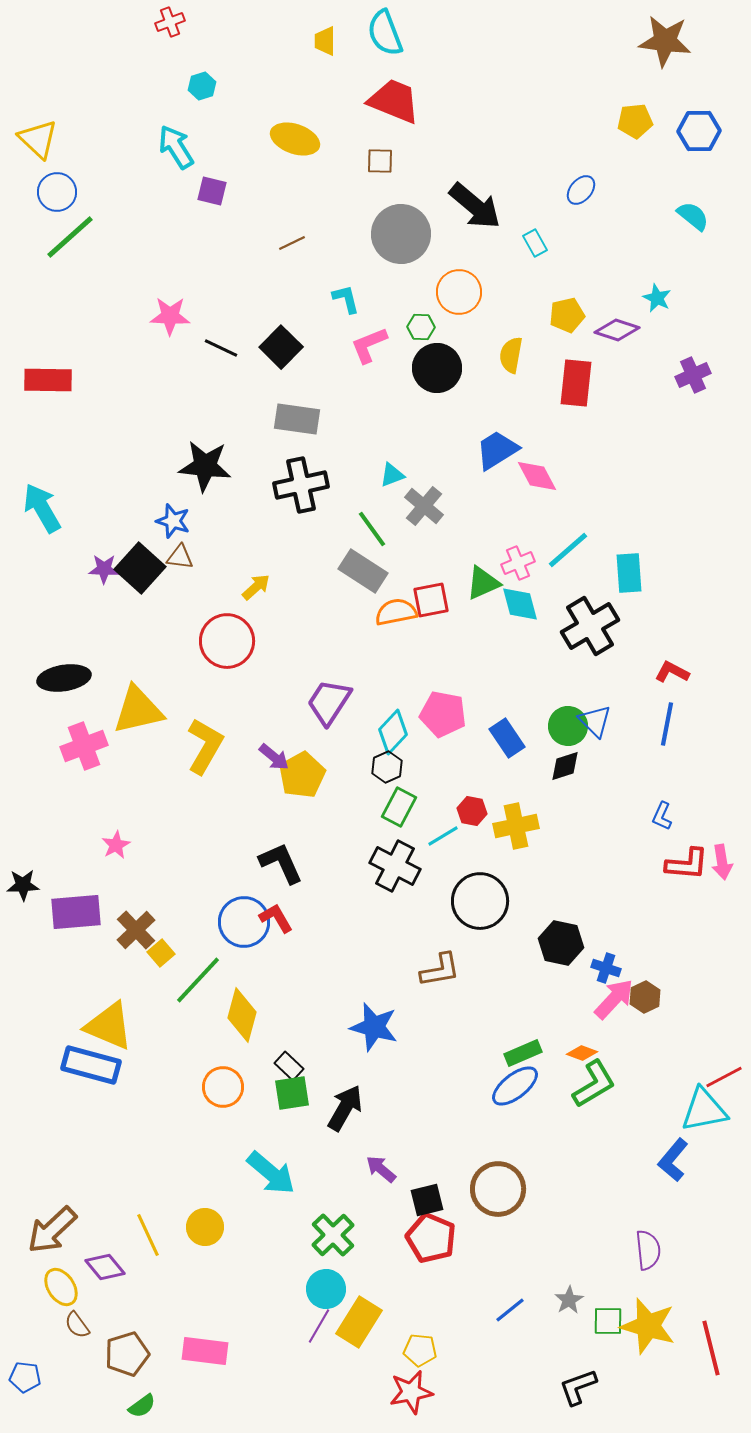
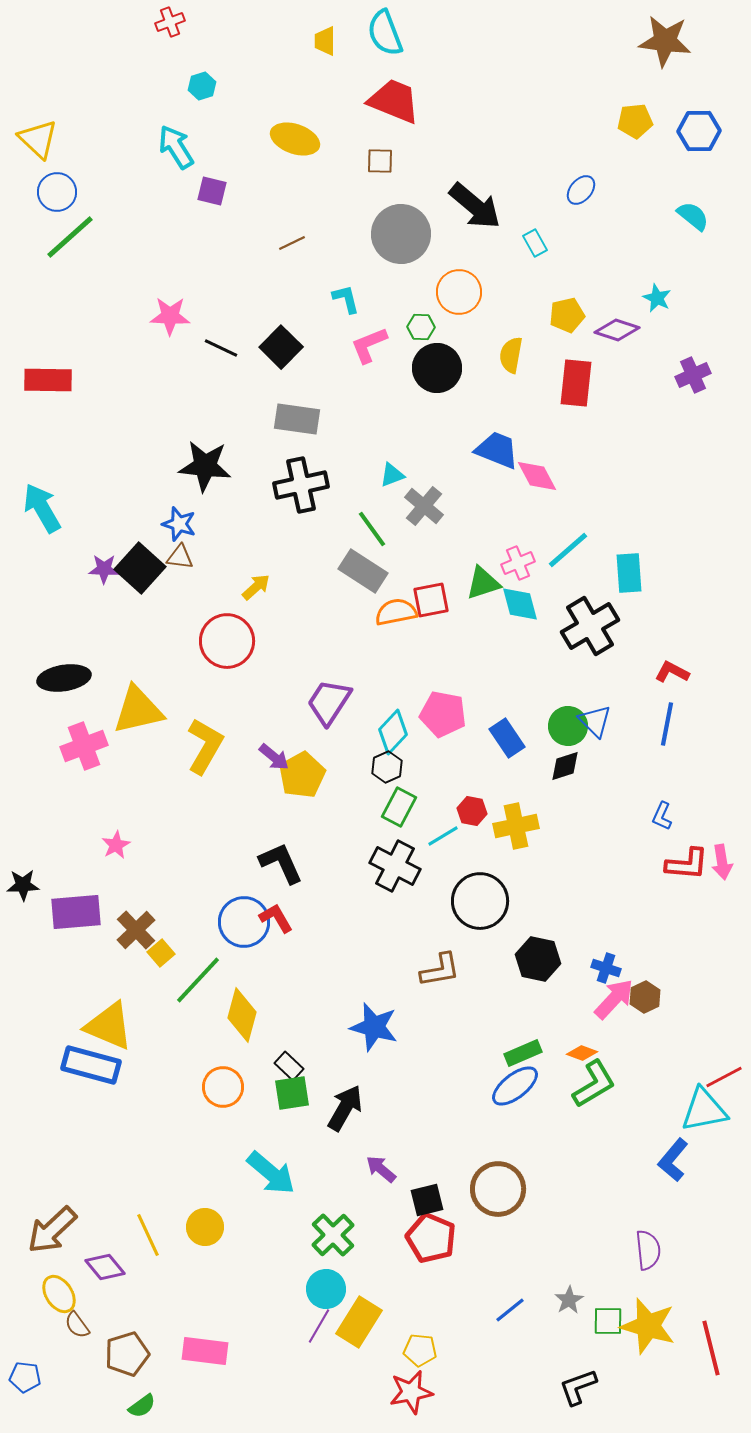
blue trapezoid at (497, 450): rotated 54 degrees clockwise
blue star at (173, 521): moved 6 px right, 3 px down
green triangle at (483, 583): rotated 6 degrees clockwise
black hexagon at (561, 943): moved 23 px left, 16 px down
yellow ellipse at (61, 1287): moved 2 px left, 7 px down
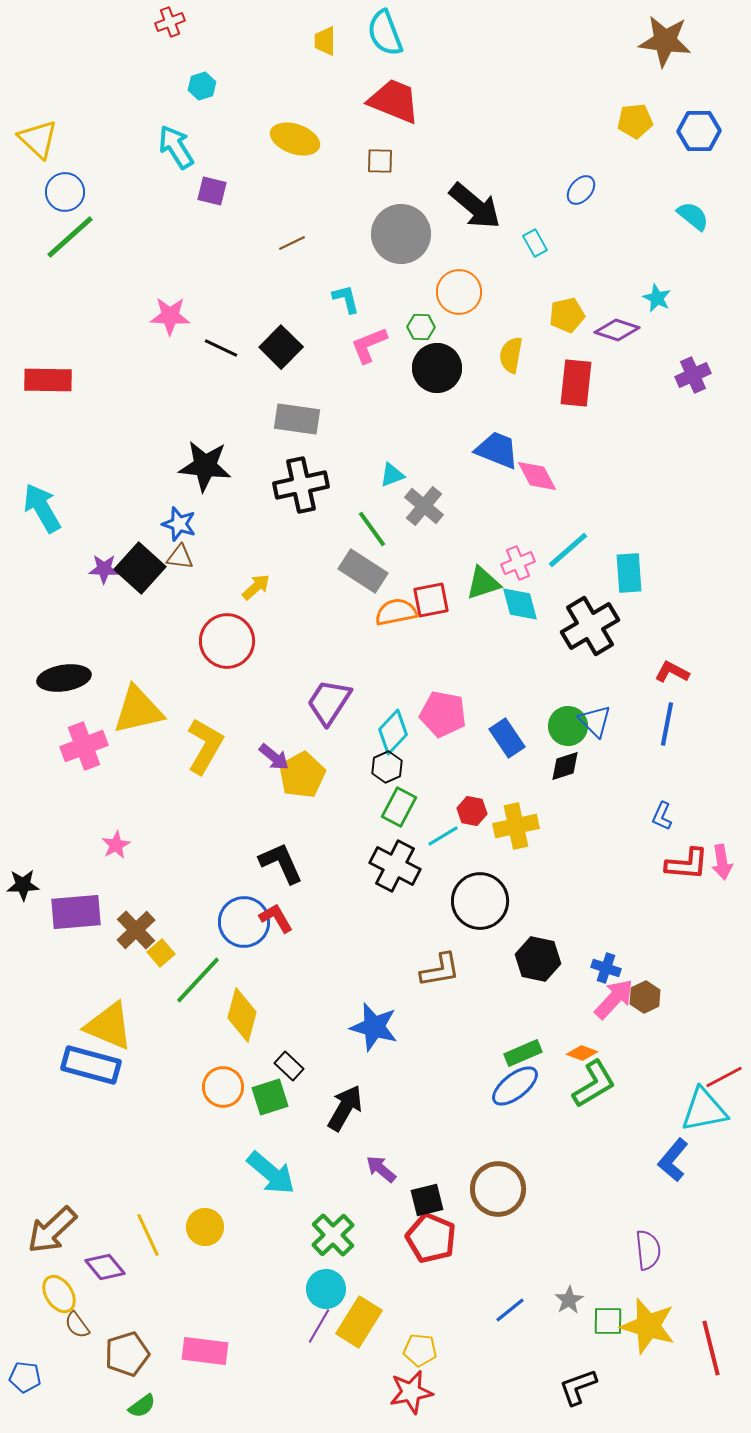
blue circle at (57, 192): moved 8 px right
green square at (292, 1093): moved 22 px left, 4 px down; rotated 9 degrees counterclockwise
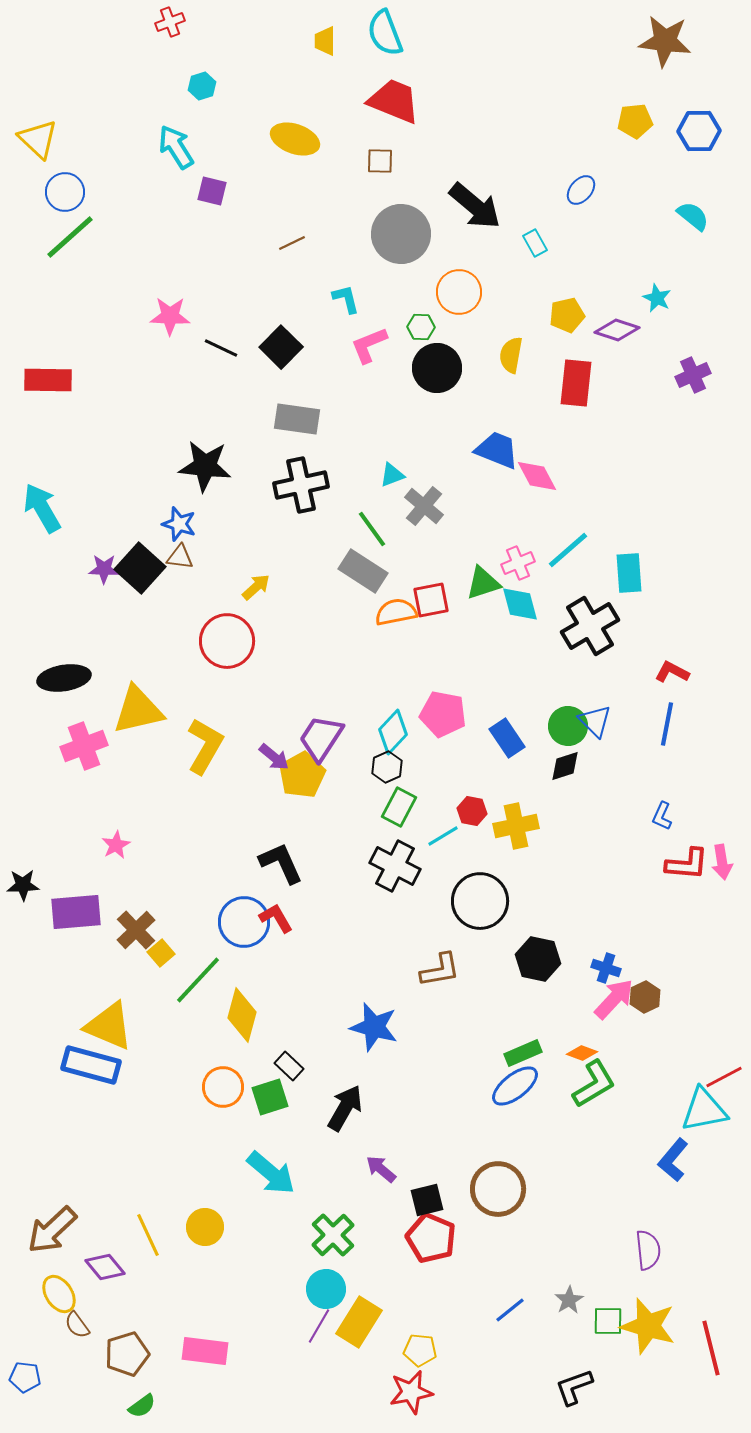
purple trapezoid at (329, 702): moved 8 px left, 36 px down
black L-shape at (578, 1387): moved 4 px left
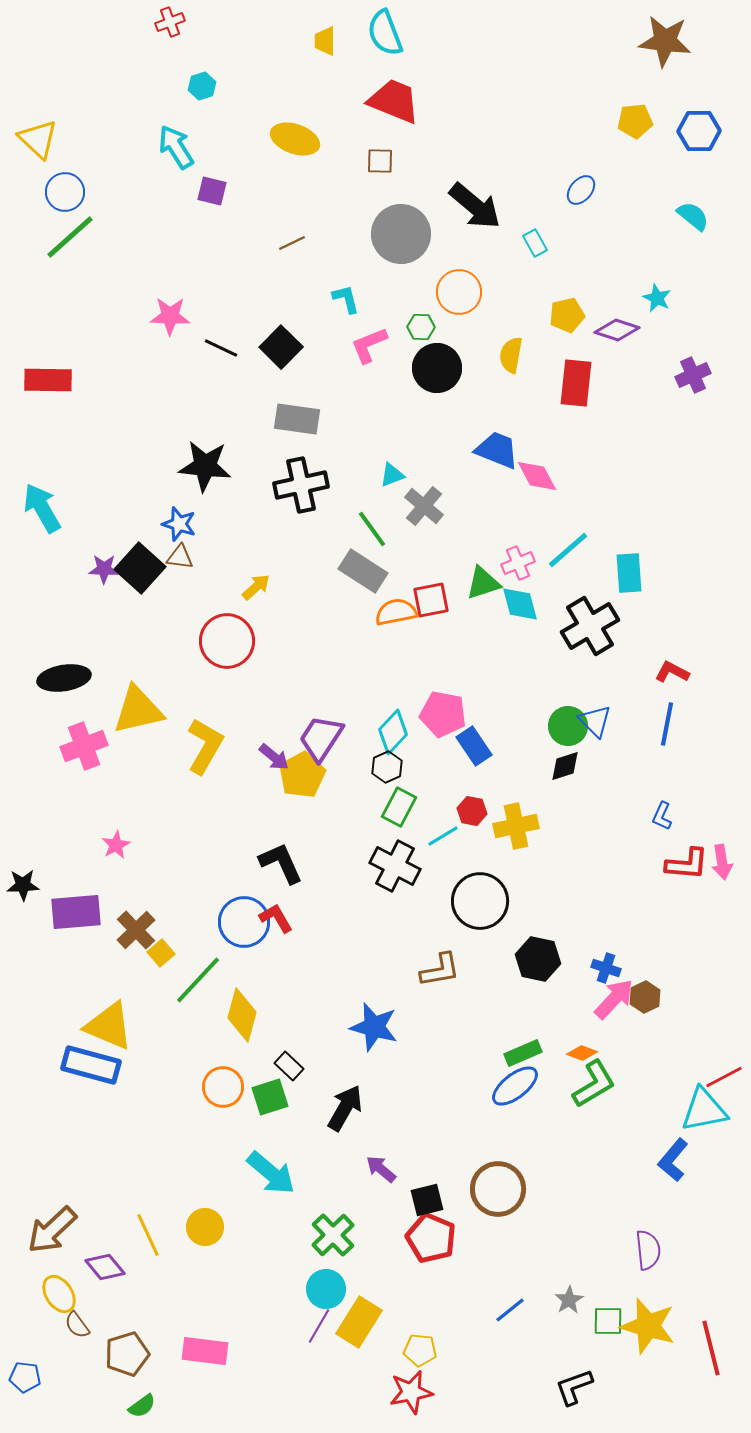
blue rectangle at (507, 738): moved 33 px left, 8 px down
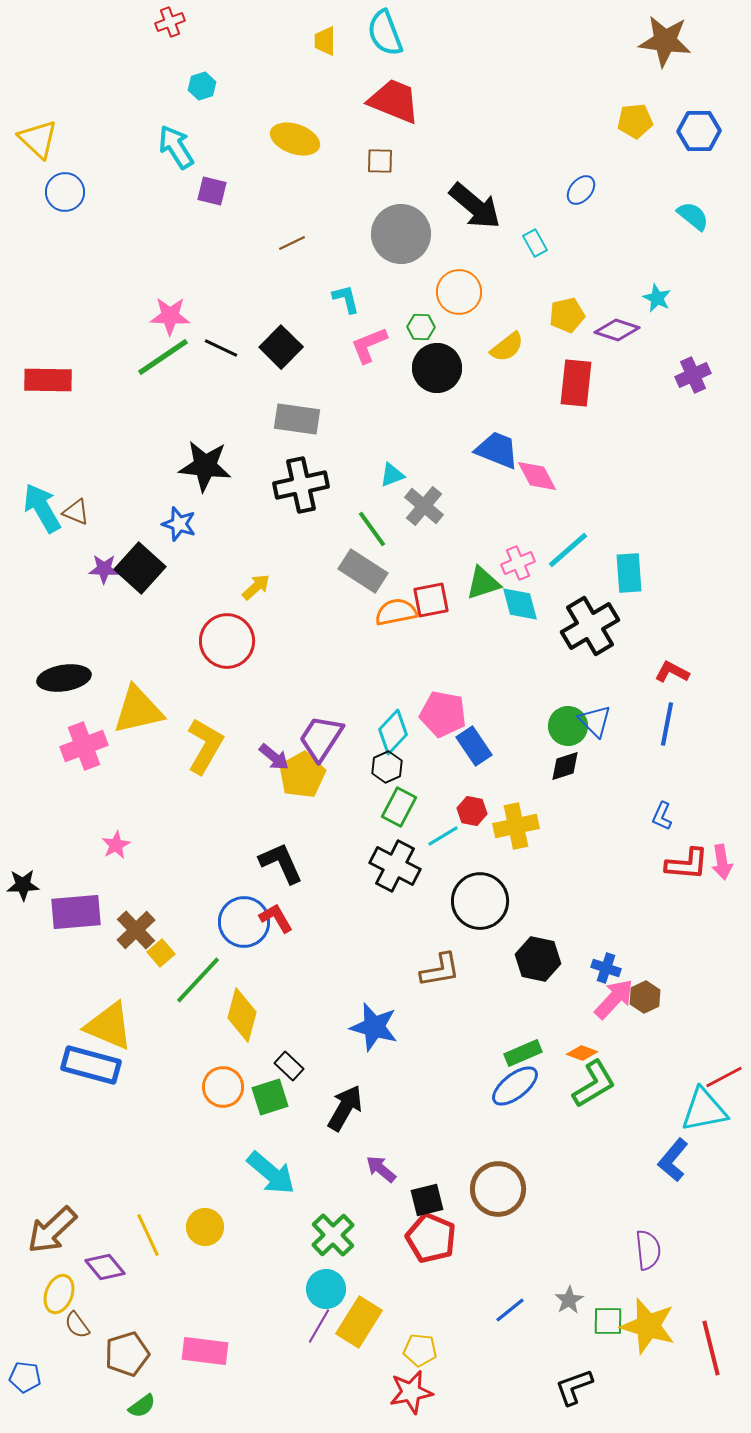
green line at (70, 237): moved 93 px right, 120 px down; rotated 8 degrees clockwise
yellow semicircle at (511, 355): moved 4 px left, 8 px up; rotated 138 degrees counterclockwise
brown triangle at (180, 557): moved 104 px left, 45 px up; rotated 16 degrees clockwise
yellow ellipse at (59, 1294): rotated 54 degrees clockwise
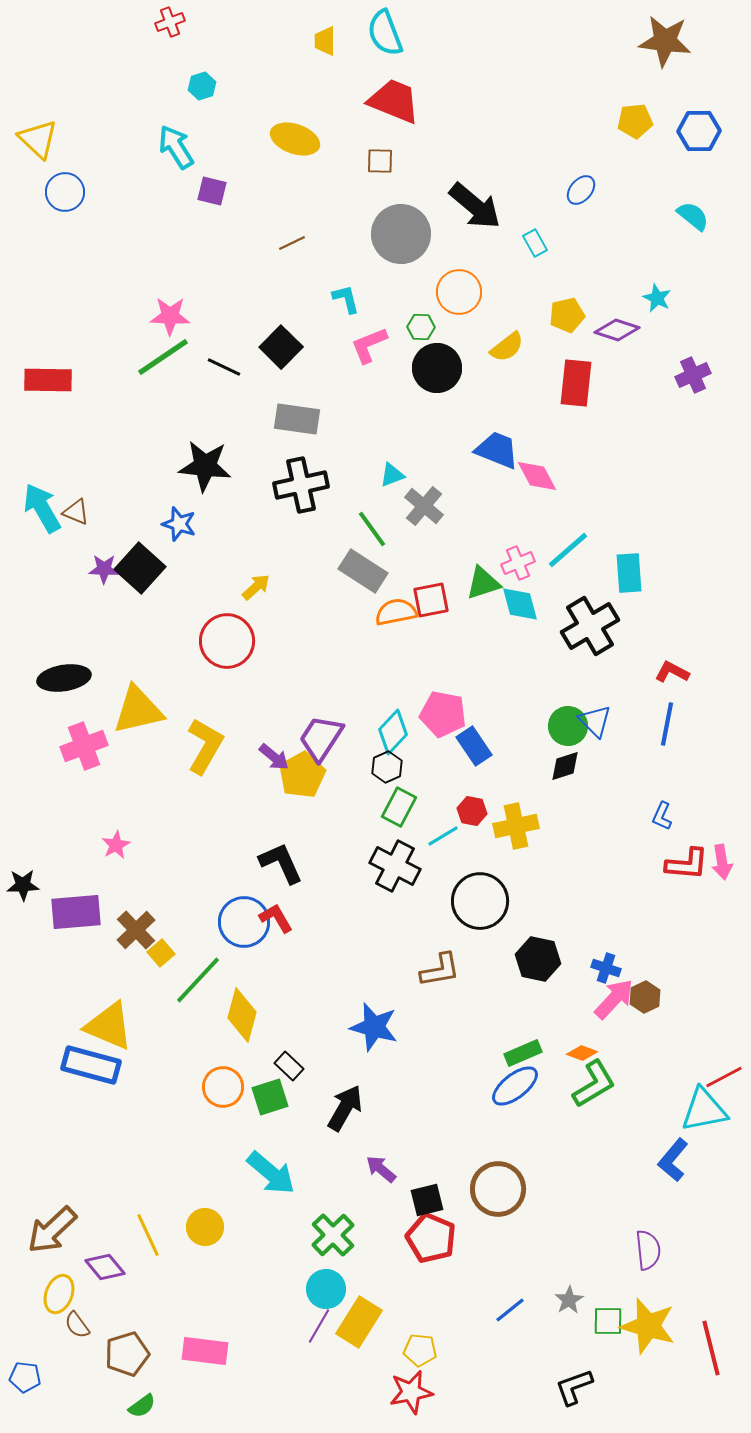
black line at (221, 348): moved 3 px right, 19 px down
